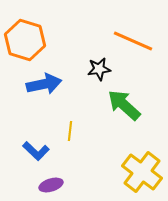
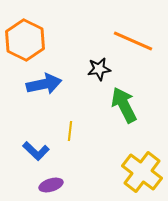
orange hexagon: rotated 9 degrees clockwise
green arrow: rotated 21 degrees clockwise
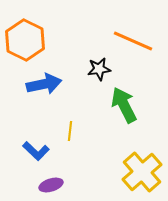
yellow cross: rotated 12 degrees clockwise
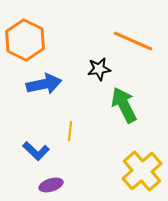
yellow cross: moved 1 px up
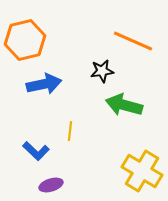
orange hexagon: rotated 21 degrees clockwise
black star: moved 3 px right, 2 px down
green arrow: rotated 48 degrees counterclockwise
yellow cross: rotated 18 degrees counterclockwise
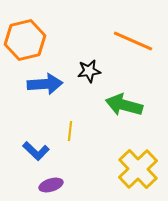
black star: moved 13 px left
blue arrow: moved 1 px right; rotated 8 degrees clockwise
yellow cross: moved 4 px left, 2 px up; rotated 15 degrees clockwise
